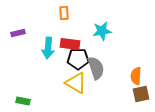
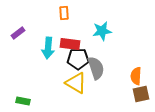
purple rectangle: rotated 24 degrees counterclockwise
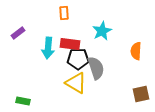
cyan star: rotated 18 degrees counterclockwise
orange semicircle: moved 25 px up
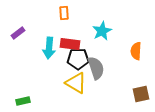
cyan arrow: moved 1 px right
green rectangle: rotated 24 degrees counterclockwise
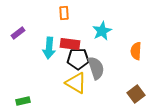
brown square: moved 5 px left; rotated 24 degrees counterclockwise
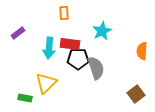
orange semicircle: moved 6 px right
yellow triangle: moved 30 px left; rotated 45 degrees clockwise
green rectangle: moved 2 px right, 3 px up; rotated 24 degrees clockwise
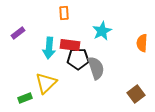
red rectangle: moved 1 px down
orange semicircle: moved 8 px up
green rectangle: rotated 32 degrees counterclockwise
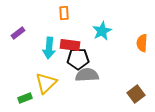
gray semicircle: moved 9 px left, 7 px down; rotated 75 degrees counterclockwise
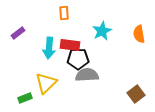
orange semicircle: moved 3 px left, 9 px up; rotated 12 degrees counterclockwise
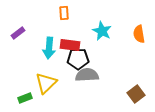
cyan star: rotated 18 degrees counterclockwise
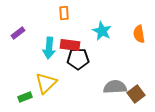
gray semicircle: moved 28 px right, 12 px down
green rectangle: moved 1 px up
